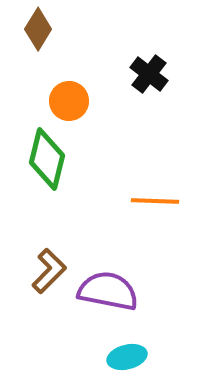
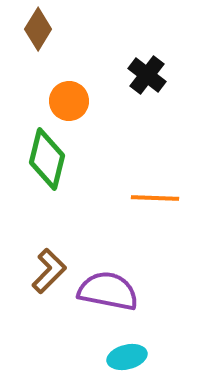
black cross: moved 2 px left, 1 px down
orange line: moved 3 px up
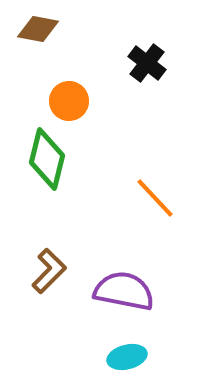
brown diamond: rotated 69 degrees clockwise
black cross: moved 12 px up
orange line: rotated 45 degrees clockwise
purple semicircle: moved 16 px right
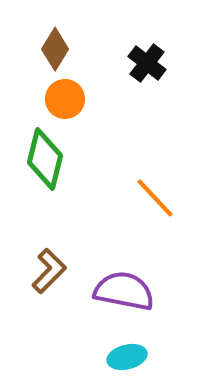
brown diamond: moved 17 px right, 20 px down; rotated 69 degrees counterclockwise
orange circle: moved 4 px left, 2 px up
green diamond: moved 2 px left
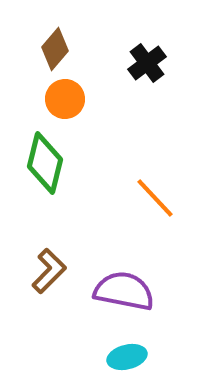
brown diamond: rotated 9 degrees clockwise
black cross: rotated 15 degrees clockwise
green diamond: moved 4 px down
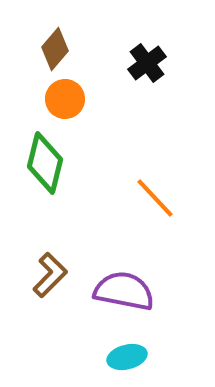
brown L-shape: moved 1 px right, 4 px down
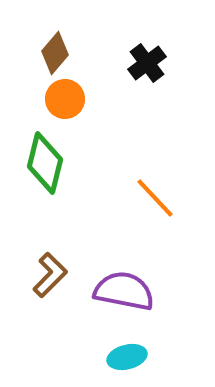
brown diamond: moved 4 px down
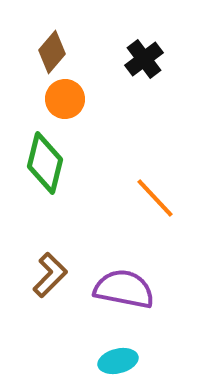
brown diamond: moved 3 px left, 1 px up
black cross: moved 3 px left, 4 px up
purple semicircle: moved 2 px up
cyan ellipse: moved 9 px left, 4 px down
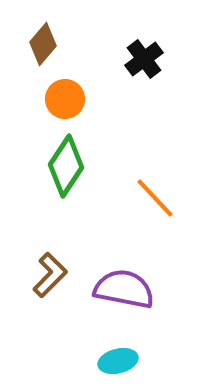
brown diamond: moved 9 px left, 8 px up
green diamond: moved 21 px right, 3 px down; rotated 20 degrees clockwise
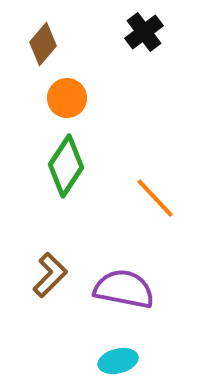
black cross: moved 27 px up
orange circle: moved 2 px right, 1 px up
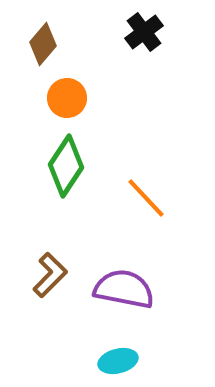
orange line: moved 9 px left
